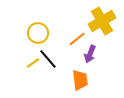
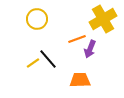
yellow cross: moved 1 px right, 2 px up
yellow circle: moved 1 px left, 14 px up
orange line: rotated 18 degrees clockwise
purple arrow: moved 5 px up
orange trapezoid: rotated 85 degrees counterclockwise
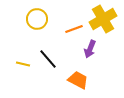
orange line: moved 3 px left, 10 px up
yellow line: moved 10 px left, 1 px down; rotated 48 degrees clockwise
orange trapezoid: moved 2 px left; rotated 30 degrees clockwise
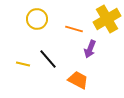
yellow cross: moved 4 px right
orange line: rotated 36 degrees clockwise
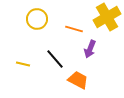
yellow cross: moved 2 px up
black line: moved 7 px right
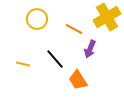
orange line: rotated 12 degrees clockwise
orange trapezoid: rotated 150 degrees counterclockwise
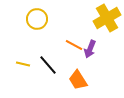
yellow cross: moved 1 px down
orange line: moved 16 px down
black line: moved 7 px left, 6 px down
